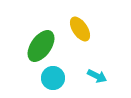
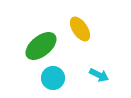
green ellipse: rotated 16 degrees clockwise
cyan arrow: moved 2 px right, 1 px up
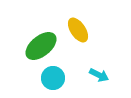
yellow ellipse: moved 2 px left, 1 px down
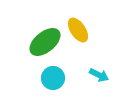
green ellipse: moved 4 px right, 4 px up
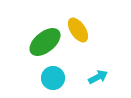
cyan arrow: moved 1 px left, 2 px down; rotated 54 degrees counterclockwise
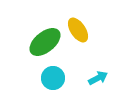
cyan arrow: moved 1 px down
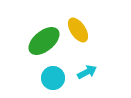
green ellipse: moved 1 px left, 1 px up
cyan arrow: moved 11 px left, 6 px up
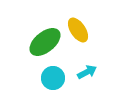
green ellipse: moved 1 px right, 1 px down
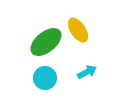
green ellipse: moved 1 px right
cyan circle: moved 8 px left
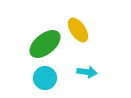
green ellipse: moved 1 px left, 2 px down
cyan arrow: rotated 36 degrees clockwise
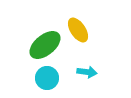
green ellipse: moved 1 px down
cyan circle: moved 2 px right
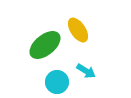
cyan arrow: moved 1 px left, 1 px up; rotated 24 degrees clockwise
cyan circle: moved 10 px right, 4 px down
